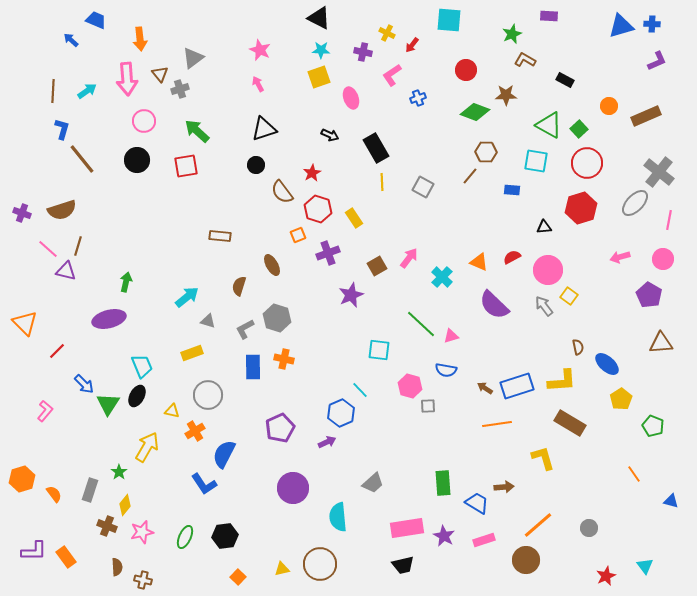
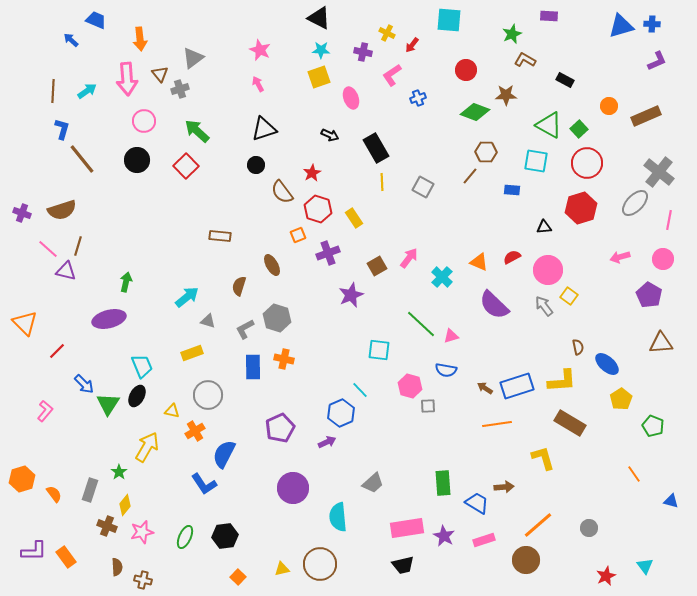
red square at (186, 166): rotated 35 degrees counterclockwise
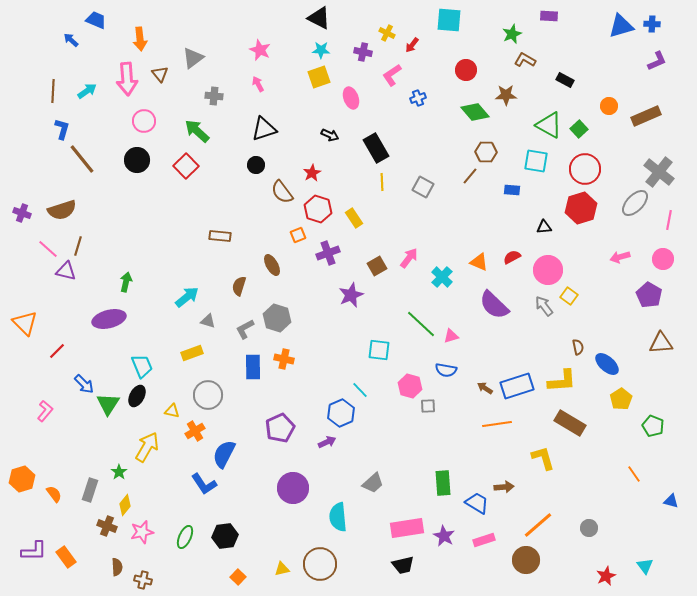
gray cross at (180, 89): moved 34 px right, 7 px down; rotated 24 degrees clockwise
green diamond at (475, 112): rotated 28 degrees clockwise
red circle at (587, 163): moved 2 px left, 6 px down
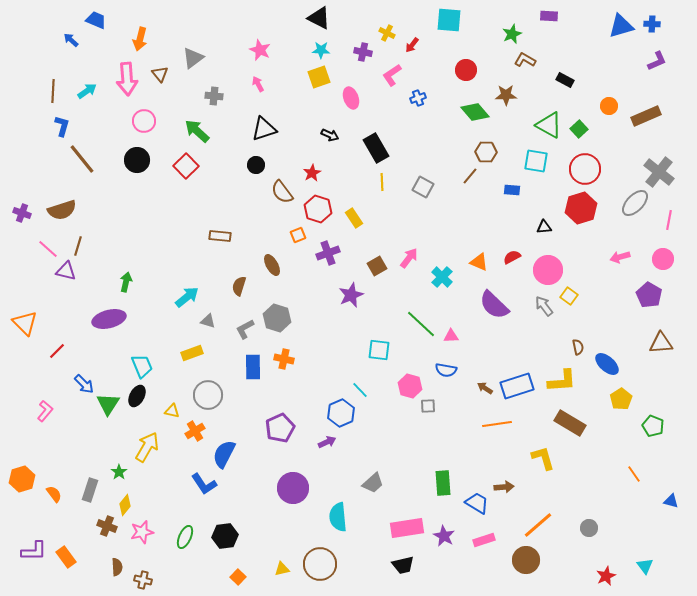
orange arrow at (140, 39): rotated 20 degrees clockwise
blue L-shape at (62, 129): moved 3 px up
pink triangle at (451, 336): rotated 14 degrees clockwise
